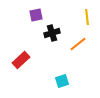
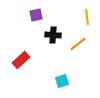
black cross: moved 1 px right, 2 px down; rotated 21 degrees clockwise
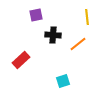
cyan square: moved 1 px right
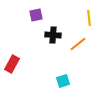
yellow line: moved 2 px right, 1 px down
red rectangle: moved 9 px left, 4 px down; rotated 18 degrees counterclockwise
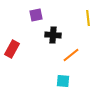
yellow line: moved 1 px left
orange line: moved 7 px left, 11 px down
red rectangle: moved 15 px up
cyan square: rotated 24 degrees clockwise
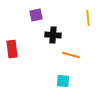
red rectangle: rotated 36 degrees counterclockwise
orange line: rotated 54 degrees clockwise
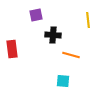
yellow line: moved 2 px down
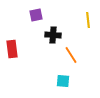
orange line: rotated 42 degrees clockwise
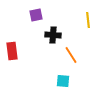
red rectangle: moved 2 px down
